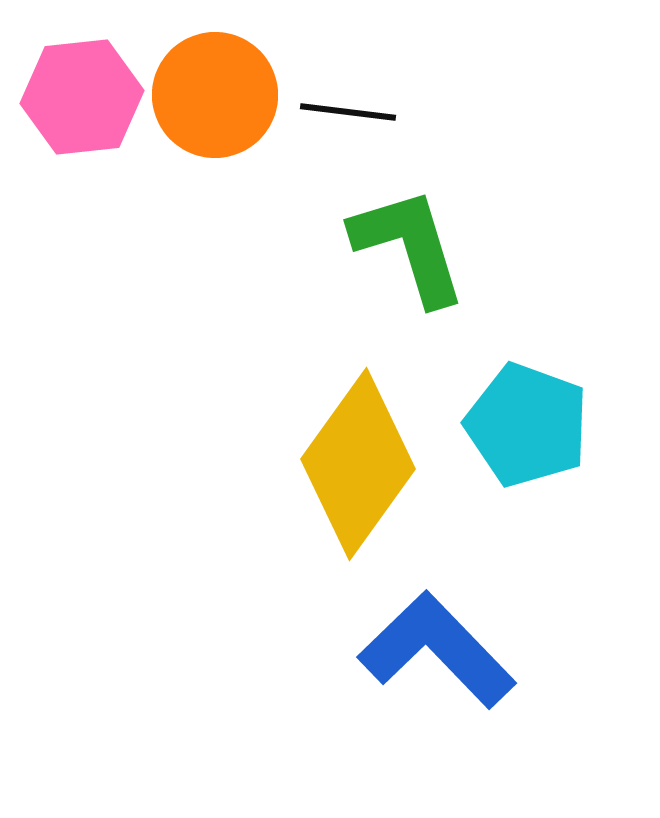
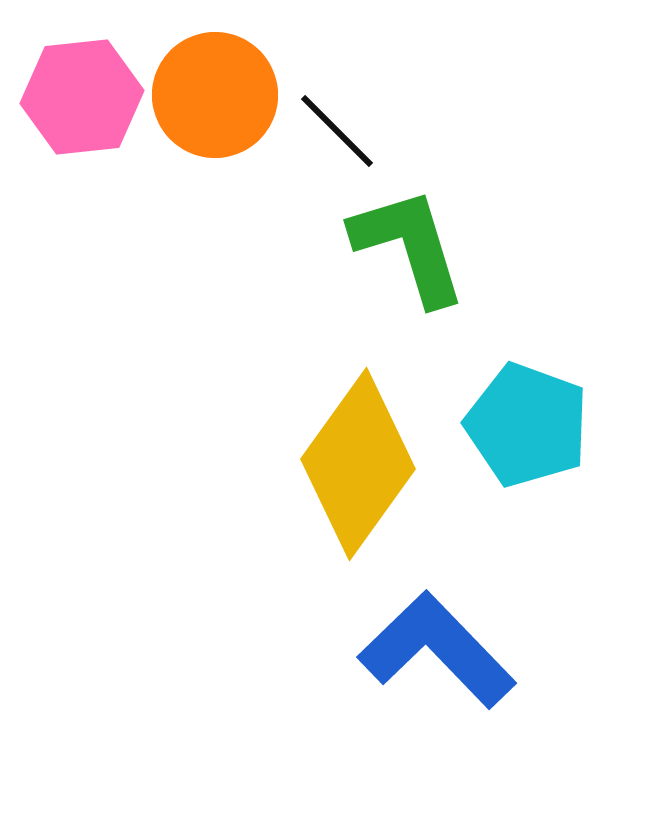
black line: moved 11 px left, 19 px down; rotated 38 degrees clockwise
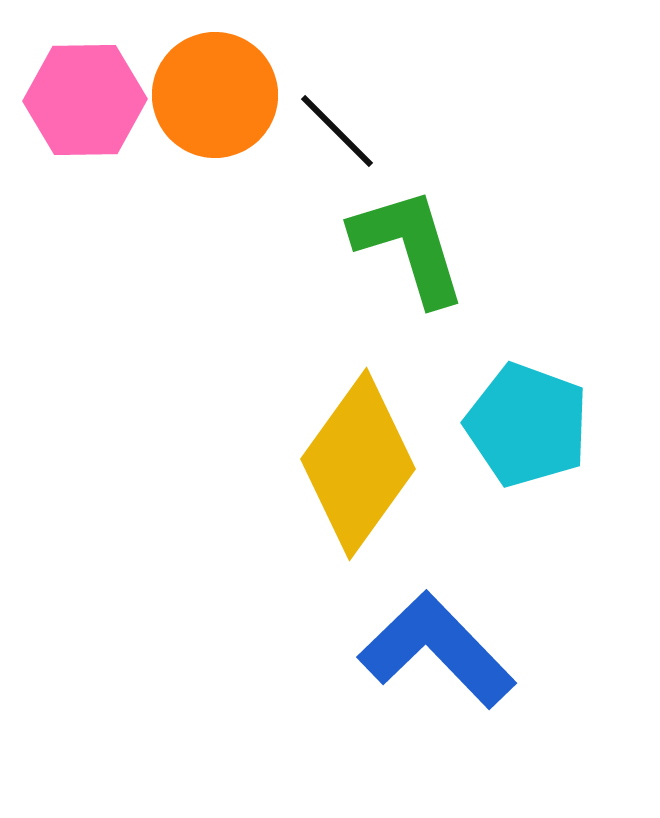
pink hexagon: moved 3 px right, 3 px down; rotated 5 degrees clockwise
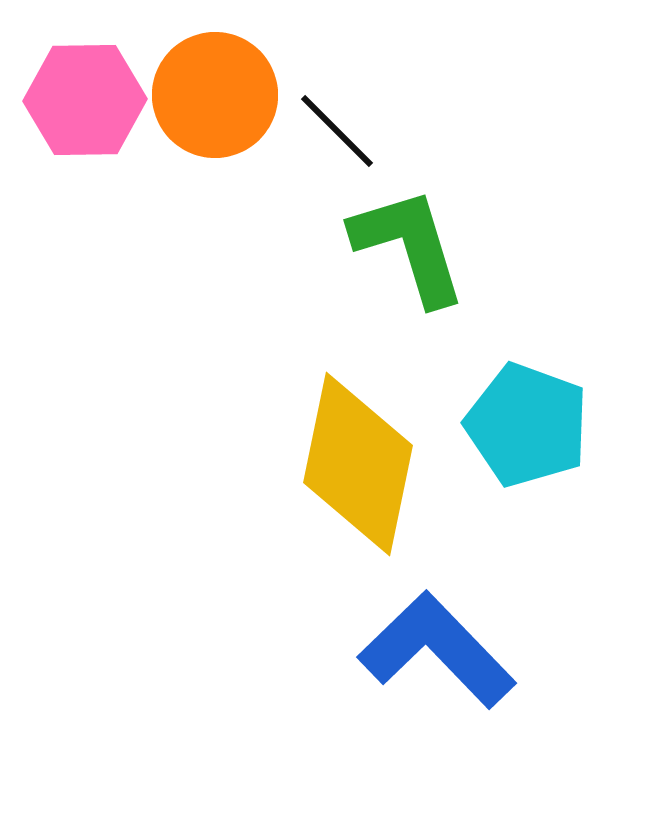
yellow diamond: rotated 24 degrees counterclockwise
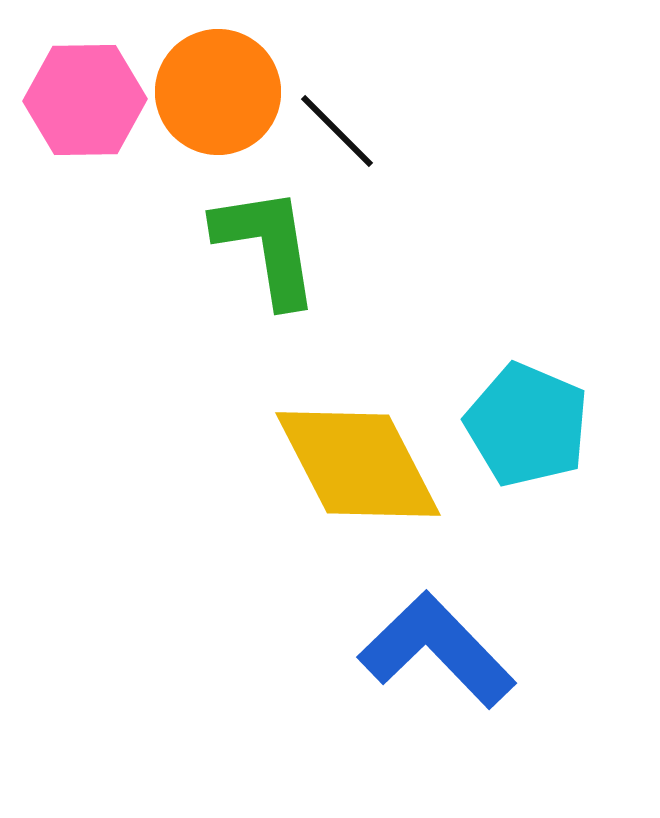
orange circle: moved 3 px right, 3 px up
green L-shape: moved 142 px left; rotated 8 degrees clockwise
cyan pentagon: rotated 3 degrees clockwise
yellow diamond: rotated 39 degrees counterclockwise
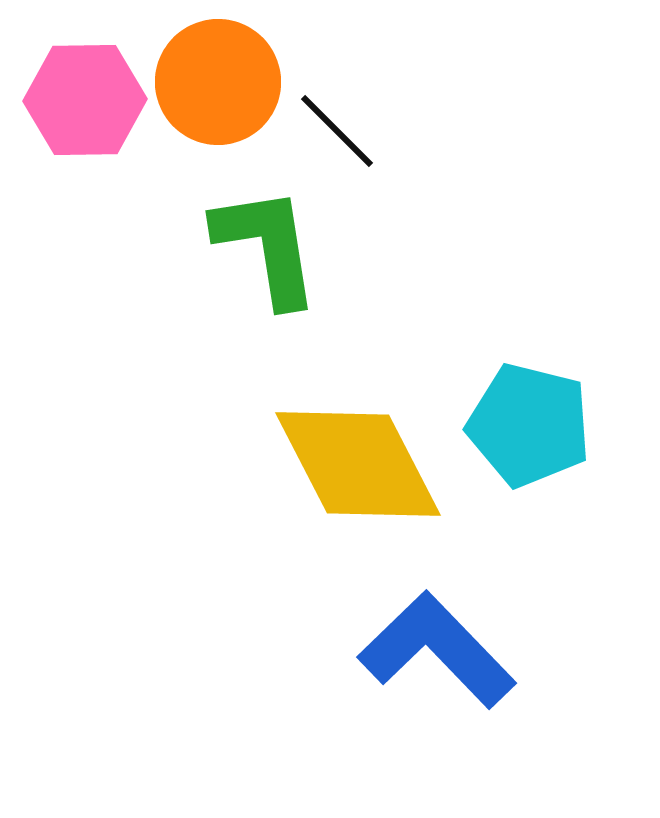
orange circle: moved 10 px up
cyan pentagon: moved 2 px right; rotated 9 degrees counterclockwise
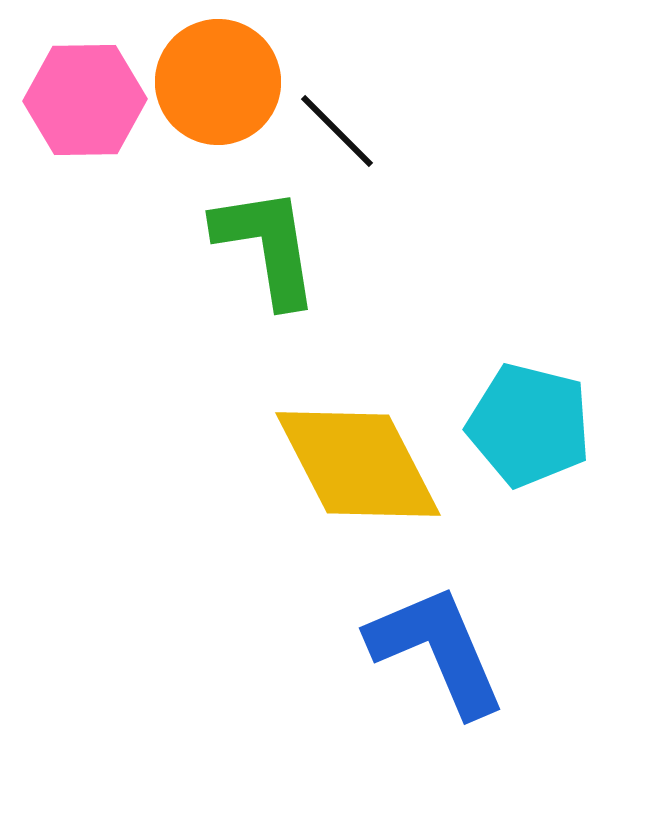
blue L-shape: rotated 21 degrees clockwise
